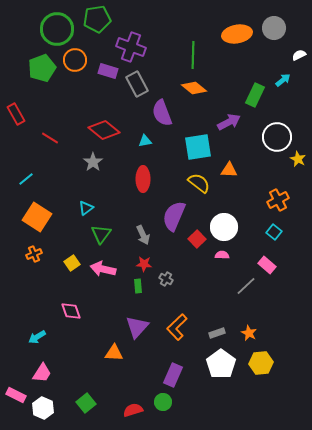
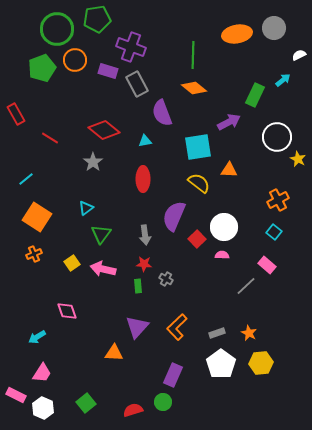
gray arrow at (143, 235): moved 2 px right; rotated 18 degrees clockwise
pink diamond at (71, 311): moved 4 px left
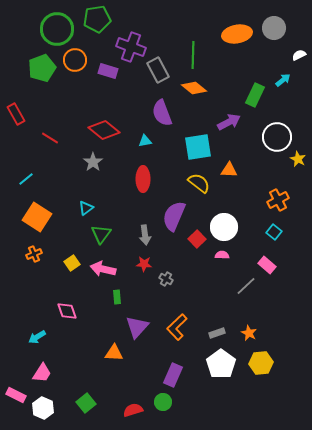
gray rectangle at (137, 84): moved 21 px right, 14 px up
green rectangle at (138, 286): moved 21 px left, 11 px down
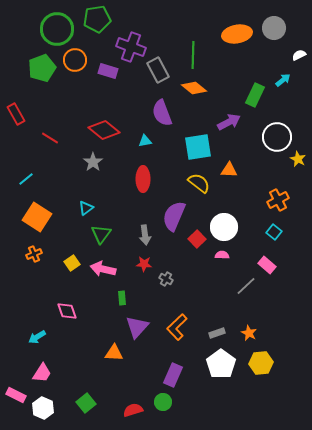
green rectangle at (117, 297): moved 5 px right, 1 px down
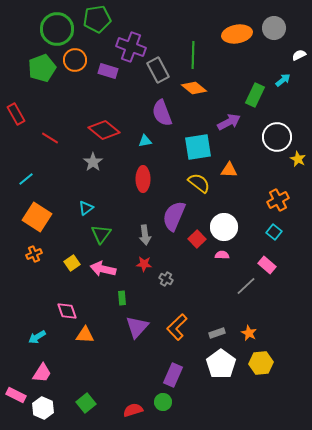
orange triangle at (114, 353): moved 29 px left, 18 px up
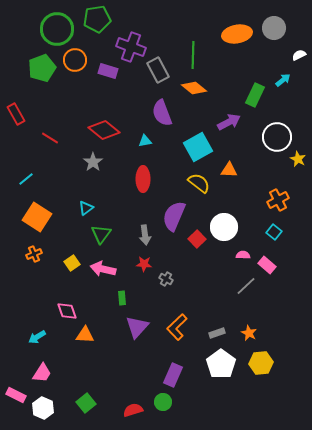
cyan square at (198, 147): rotated 20 degrees counterclockwise
pink semicircle at (222, 255): moved 21 px right
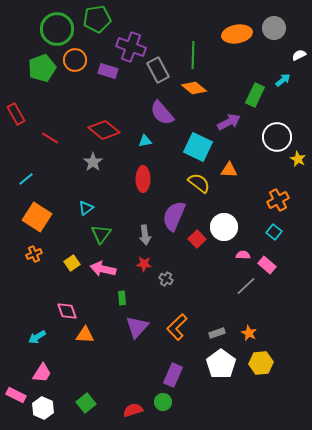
purple semicircle at (162, 113): rotated 20 degrees counterclockwise
cyan square at (198, 147): rotated 36 degrees counterclockwise
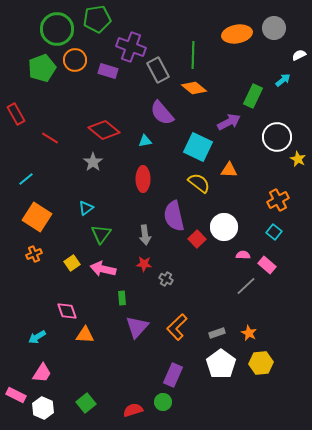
green rectangle at (255, 95): moved 2 px left, 1 px down
purple semicircle at (174, 216): rotated 36 degrees counterclockwise
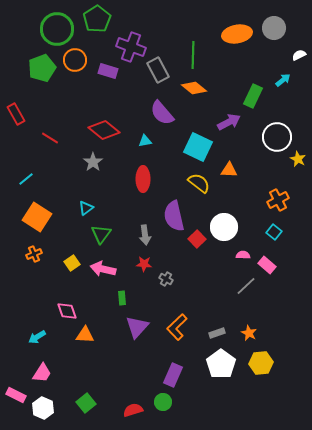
green pentagon at (97, 19): rotated 24 degrees counterclockwise
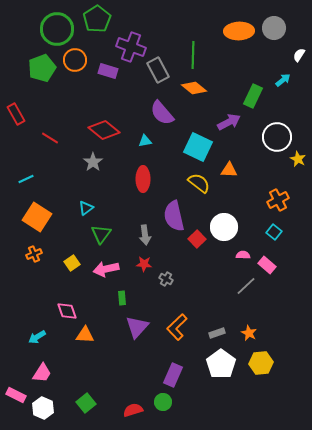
orange ellipse at (237, 34): moved 2 px right, 3 px up; rotated 8 degrees clockwise
white semicircle at (299, 55): rotated 32 degrees counterclockwise
cyan line at (26, 179): rotated 14 degrees clockwise
pink arrow at (103, 269): moved 3 px right; rotated 25 degrees counterclockwise
